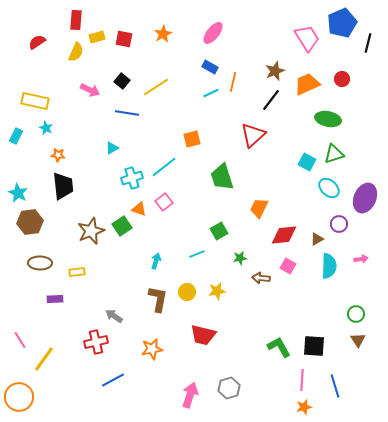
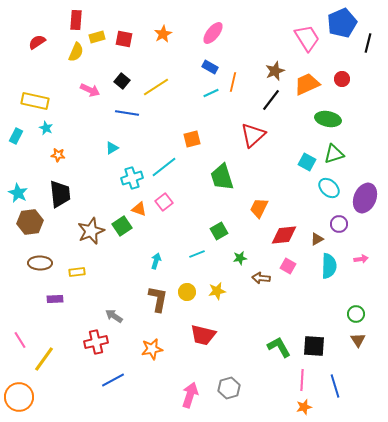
black trapezoid at (63, 186): moved 3 px left, 8 px down
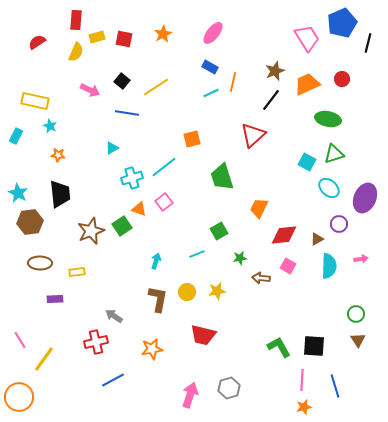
cyan star at (46, 128): moved 4 px right, 2 px up
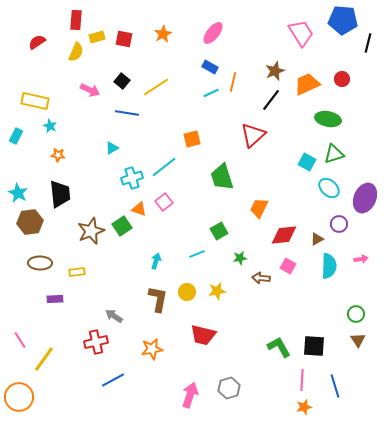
blue pentagon at (342, 23): moved 1 px right, 3 px up; rotated 28 degrees clockwise
pink trapezoid at (307, 38): moved 6 px left, 5 px up
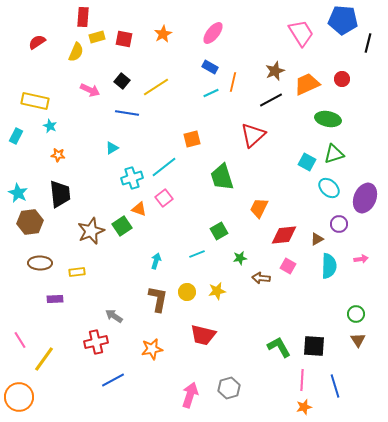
red rectangle at (76, 20): moved 7 px right, 3 px up
black line at (271, 100): rotated 25 degrees clockwise
pink square at (164, 202): moved 4 px up
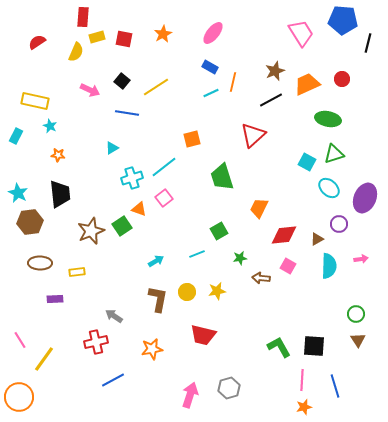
cyan arrow at (156, 261): rotated 42 degrees clockwise
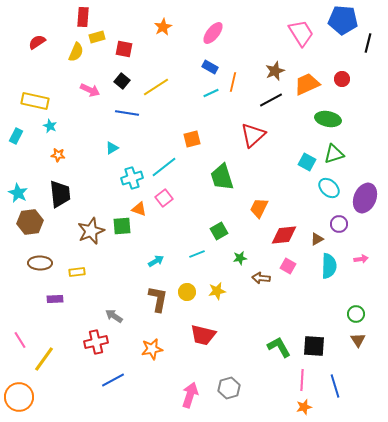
orange star at (163, 34): moved 7 px up
red square at (124, 39): moved 10 px down
green square at (122, 226): rotated 30 degrees clockwise
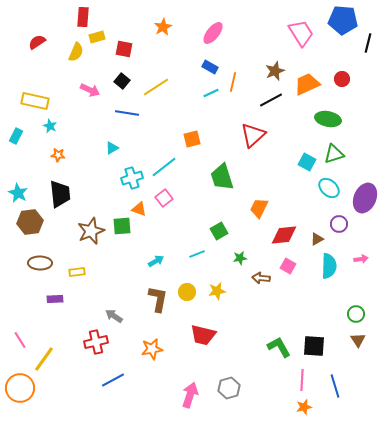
orange circle at (19, 397): moved 1 px right, 9 px up
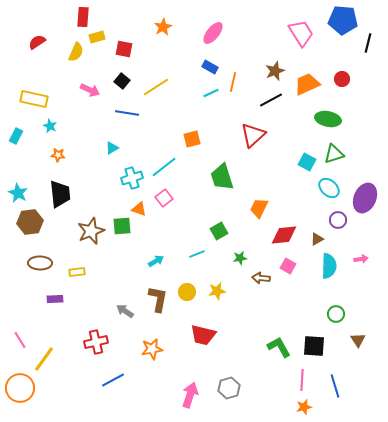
yellow rectangle at (35, 101): moved 1 px left, 2 px up
purple circle at (339, 224): moved 1 px left, 4 px up
green circle at (356, 314): moved 20 px left
gray arrow at (114, 316): moved 11 px right, 5 px up
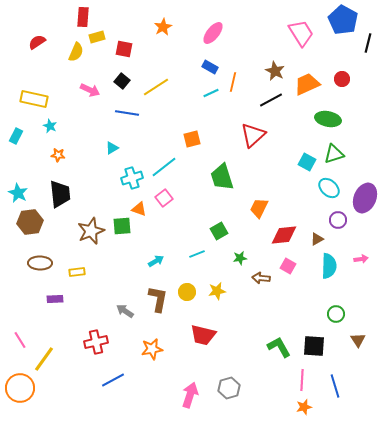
blue pentagon at (343, 20): rotated 24 degrees clockwise
brown star at (275, 71): rotated 24 degrees counterclockwise
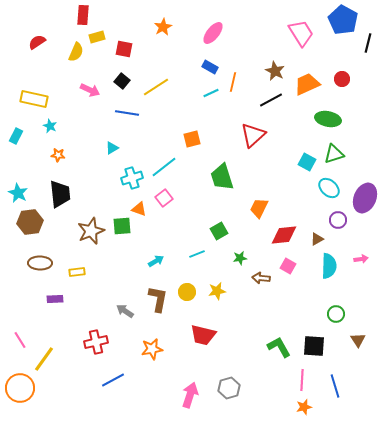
red rectangle at (83, 17): moved 2 px up
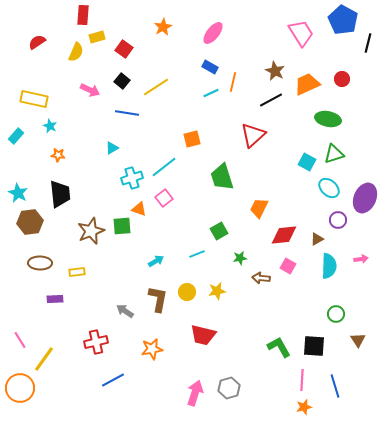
red square at (124, 49): rotated 24 degrees clockwise
cyan rectangle at (16, 136): rotated 14 degrees clockwise
pink arrow at (190, 395): moved 5 px right, 2 px up
